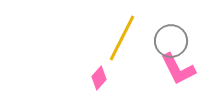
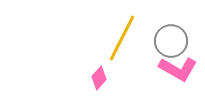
pink L-shape: rotated 33 degrees counterclockwise
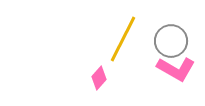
yellow line: moved 1 px right, 1 px down
pink L-shape: moved 2 px left
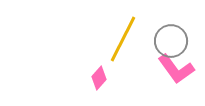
pink L-shape: rotated 24 degrees clockwise
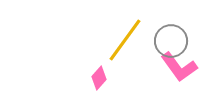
yellow line: moved 2 px right, 1 px down; rotated 9 degrees clockwise
pink L-shape: moved 3 px right, 2 px up
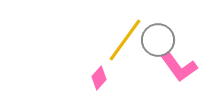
gray circle: moved 13 px left, 1 px up
